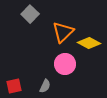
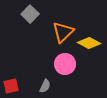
red square: moved 3 px left
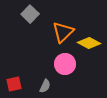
red square: moved 3 px right, 2 px up
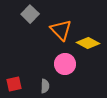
orange triangle: moved 2 px left, 2 px up; rotated 30 degrees counterclockwise
yellow diamond: moved 1 px left
gray semicircle: rotated 24 degrees counterclockwise
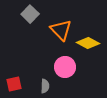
pink circle: moved 3 px down
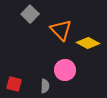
pink circle: moved 3 px down
red square: rotated 28 degrees clockwise
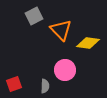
gray square: moved 4 px right, 2 px down; rotated 18 degrees clockwise
yellow diamond: rotated 20 degrees counterclockwise
red square: rotated 35 degrees counterclockwise
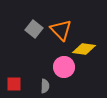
gray square: moved 13 px down; rotated 24 degrees counterclockwise
yellow diamond: moved 4 px left, 6 px down
pink circle: moved 1 px left, 3 px up
red square: rotated 21 degrees clockwise
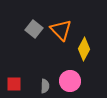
yellow diamond: rotated 70 degrees counterclockwise
pink circle: moved 6 px right, 14 px down
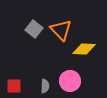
yellow diamond: rotated 65 degrees clockwise
red square: moved 2 px down
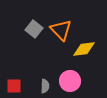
yellow diamond: rotated 10 degrees counterclockwise
